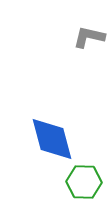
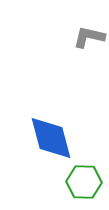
blue diamond: moved 1 px left, 1 px up
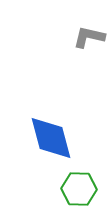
green hexagon: moved 5 px left, 7 px down
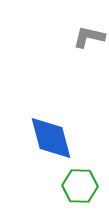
green hexagon: moved 1 px right, 3 px up
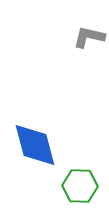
blue diamond: moved 16 px left, 7 px down
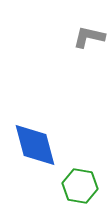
green hexagon: rotated 8 degrees clockwise
